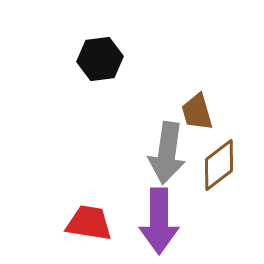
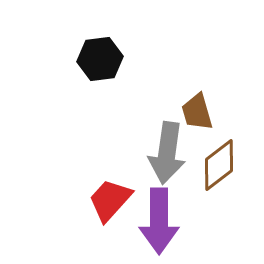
red trapezoid: moved 21 px right, 23 px up; rotated 57 degrees counterclockwise
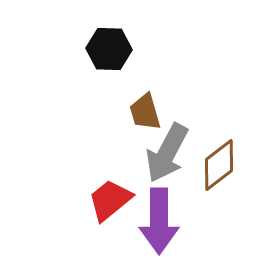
black hexagon: moved 9 px right, 10 px up; rotated 9 degrees clockwise
brown trapezoid: moved 52 px left
gray arrow: rotated 20 degrees clockwise
red trapezoid: rotated 9 degrees clockwise
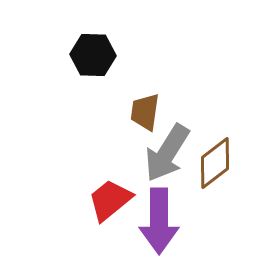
black hexagon: moved 16 px left, 6 px down
brown trapezoid: rotated 24 degrees clockwise
gray arrow: rotated 4 degrees clockwise
brown diamond: moved 4 px left, 2 px up
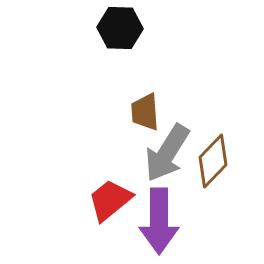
black hexagon: moved 27 px right, 27 px up
brown trapezoid: rotated 12 degrees counterclockwise
brown diamond: moved 2 px left, 2 px up; rotated 8 degrees counterclockwise
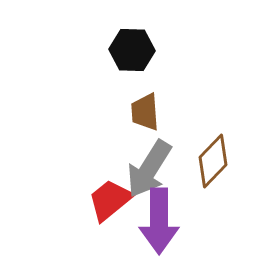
black hexagon: moved 12 px right, 22 px down
gray arrow: moved 18 px left, 16 px down
